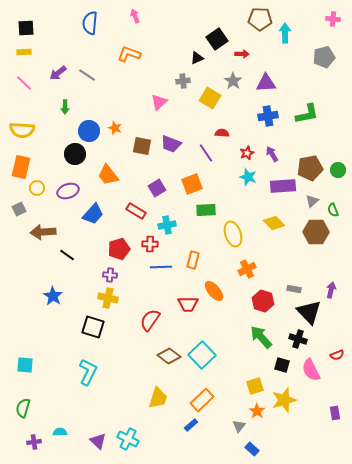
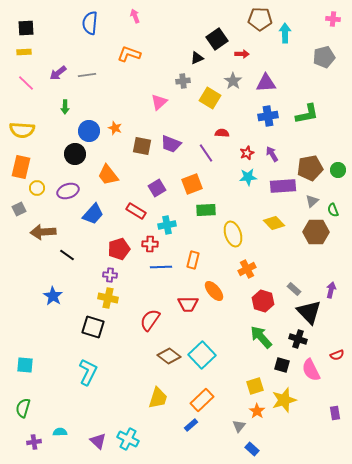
gray line at (87, 75): rotated 42 degrees counterclockwise
pink line at (24, 83): moved 2 px right
cyan star at (248, 177): rotated 24 degrees counterclockwise
gray rectangle at (294, 289): rotated 32 degrees clockwise
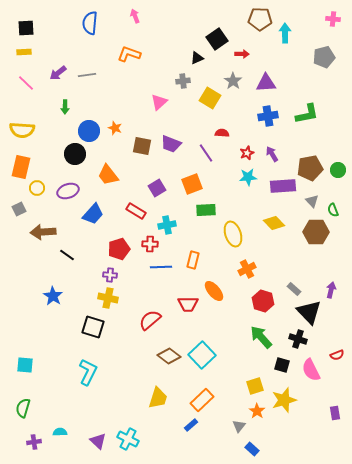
gray triangle at (312, 201): rotated 32 degrees counterclockwise
red semicircle at (150, 320): rotated 15 degrees clockwise
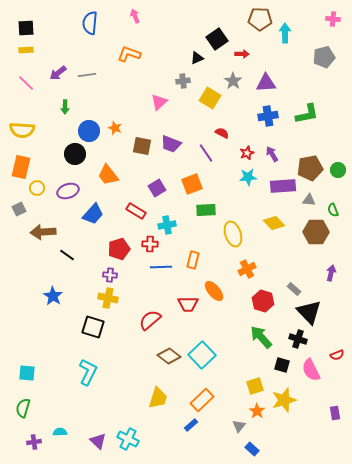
yellow rectangle at (24, 52): moved 2 px right, 2 px up
red semicircle at (222, 133): rotated 24 degrees clockwise
gray triangle at (312, 201): moved 3 px left, 1 px up; rotated 40 degrees counterclockwise
purple arrow at (331, 290): moved 17 px up
cyan square at (25, 365): moved 2 px right, 8 px down
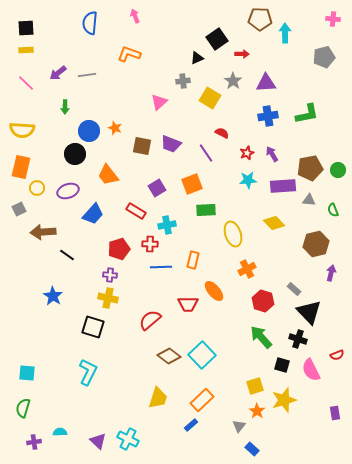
cyan star at (248, 177): moved 3 px down
brown hexagon at (316, 232): moved 12 px down; rotated 15 degrees counterclockwise
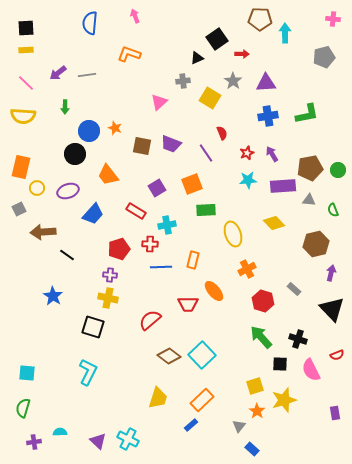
yellow semicircle at (22, 130): moved 1 px right, 14 px up
red semicircle at (222, 133): rotated 40 degrees clockwise
black triangle at (309, 312): moved 23 px right, 3 px up
black square at (282, 365): moved 2 px left, 1 px up; rotated 14 degrees counterclockwise
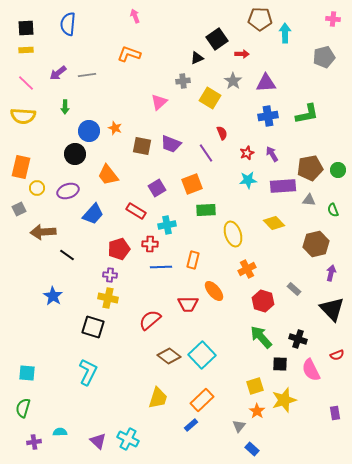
blue semicircle at (90, 23): moved 22 px left, 1 px down
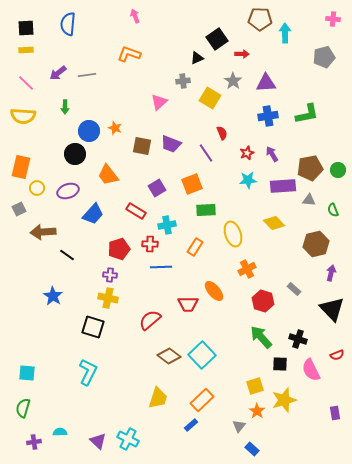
orange rectangle at (193, 260): moved 2 px right, 13 px up; rotated 18 degrees clockwise
